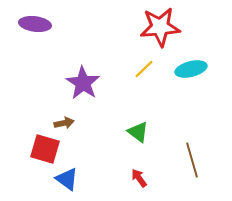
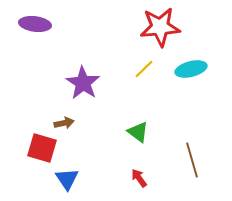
red square: moved 3 px left, 1 px up
blue triangle: rotated 20 degrees clockwise
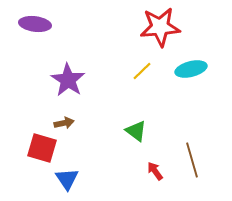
yellow line: moved 2 px left, 2 px down
purple star: moved 15 px left, 3 px up
green triangle: moved 2 px left, 1 px up
red arrow: moved 16 px right, 7 px up
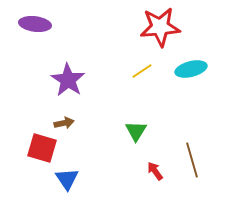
yellow line: rotated 10 degrees clockwise
green triangle: rotated 25 degrees clockwise
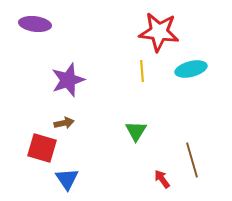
red star: moved 1 px left, 5 px down; rotated 12 degrees clockwise
yellow line: rotated 60 degrees counterclockwise
purple star: rotated 20 degrees clockwise
red arrow: moved 7 px right, 8 px down
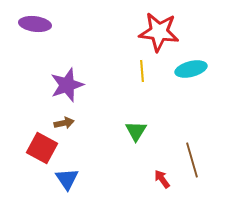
purple star: moved 1 px left, 5 px down
red square: rotated 12 degrees clockwise
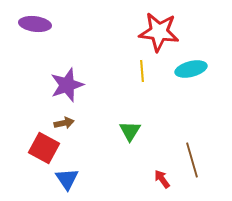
green triangle: moved 6 px left
red square: moved 2 px right
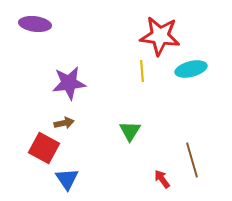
red star: moved 1 px right, 4 px down
purple star: moved 2 px right, 2 px up; rotated 12 degrees clockwise
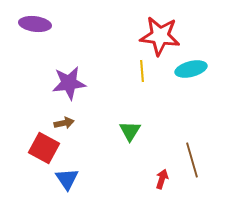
red arrow: rotated 54 degrees clockwise
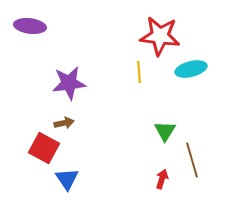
purple ellipse: moved 5 px left, 2 px down
yellow line: moved 3 px left, 1 px down
green triangle: moved 35 px right
